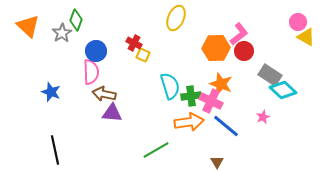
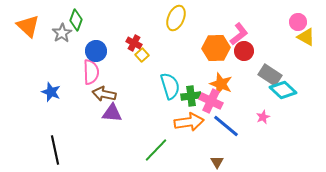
yellow square: moved 1 px left; rotated 24 degrees clockwise
green line: rotated 16 degrees counterclockwise
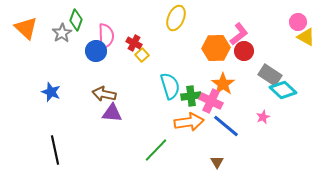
orange triangle: moved 2 px left, 2 px down
pink semicircle: moved 15 px right, 36 px up
orange star: moved 2 px right; rotated 15 degrees clockwise
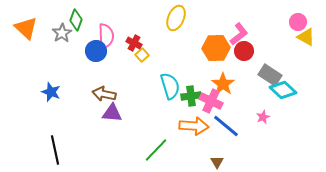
orange arrow: moved 5 px right, 4 px down; rotated 12 degrees clockwise
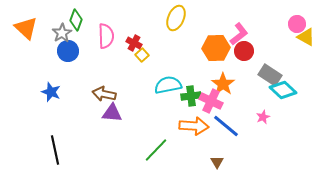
pink circle: moved 1 px left, 2 px down
blue circle: moved 28 px left
cyan semicircle: moved 2 px left, 1 px up; rotated 84 degrees counterclockwise
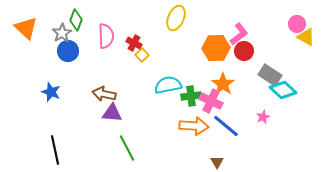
green line: moved 29 px left, 2 px up; rotated 72 degrees counterclockwise
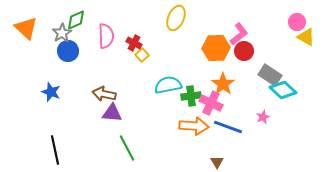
green diamond: rotated 45 degrees clockwise
pink circle: moved 2 px up
pink cross: moved 2 px down
blue line: moved 2 px right, 1 px down; rotated 20 degrees counterclockwise
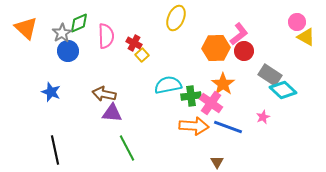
green diamond: moved 3 px right, 3 px down
pink cross: rotated 10 degrees clockwise
